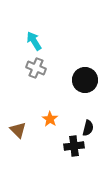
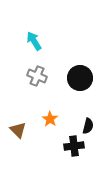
gray cross: moved 1 px right, 8 px down
black circle: moved 5 px left, 2 px up
black semicircle: moved 2 px up
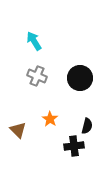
black semicircle: moved 1 px left
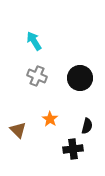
black cross: moved 1 px left, 3 px down
